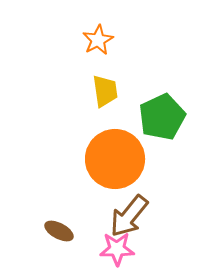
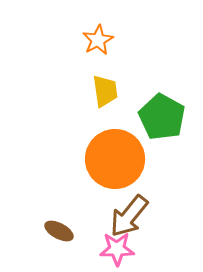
green pentagon: rotated 18 degrees counterclockwise
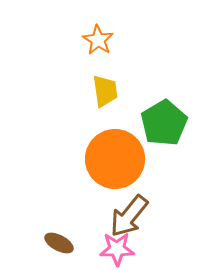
orange star: rotated 12 degrees counterclockwise
green pentagon: moved 2 px right, 6 px down; rotated 12 degrees clockwise
brown ellipse: moved 12 px down
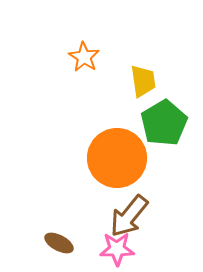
orange star: moved 14 px left, 17 px down
yellow trapezoid: moved 38 px right, 10 px up
orange circle: moved 2 px right, 1 px up
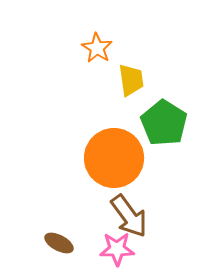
orange star: moved 13 px right, 9 px up
yellow trapezoid: moved 12 px left, 1 px up
green pentagon: rotated 9 degrees counterclockwise
orange circle: moved 3 px left
brown arrow: rotated 75 degrees counterclockwise
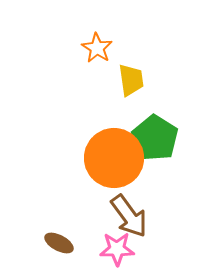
green pentagon: moved 9 px left, 15 px down
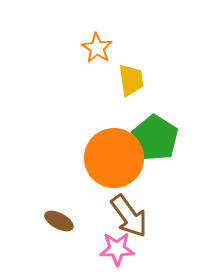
brown ellipse: moved 22 px up
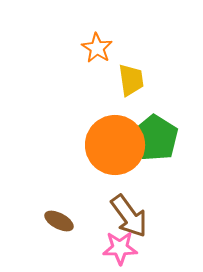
orange circle: moved 1 px right, 13 px up
pink star: moved 3 px right, 1 px up
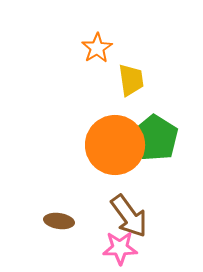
orange star: rotated 8 degrees clockwise
brown ellipse: rotated 20 degrees counterclockwise
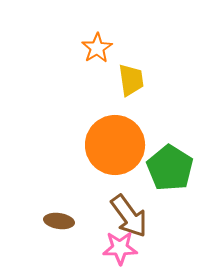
green pentagon: moved 15 px right, 30 px down
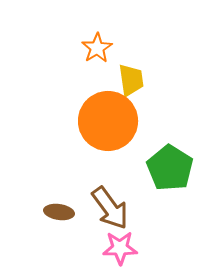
orange circle: moved 7 px left, 24 px up
brown arrow: moved 19 px left, 8 px up
brown ellipse: moved 9 px up
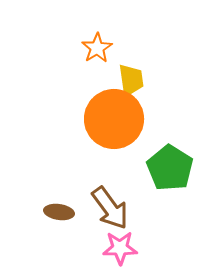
orange circle: moved 6 px right, 2 px up
